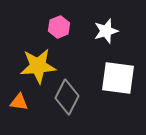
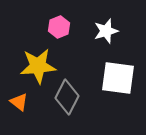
orange triangle: rotated 30 degrees clockwise
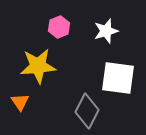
gray diamond: moved 20 px right, 14 px down
orange triangle: moved 1 px right; rotated 18 degrees clockwise
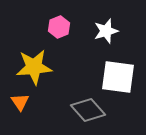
yellow star: moved 4 px left, 1 px down
white square: moved 1 px up
gray diamond: moved 1 px right, 1 px up; rotated 68 degrees counterclockwise
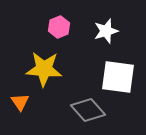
yellow star: moved 10 px right, 2 px down; rotated 9 degrees clockwise
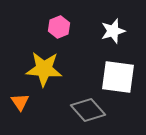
white star: moved 7 px right
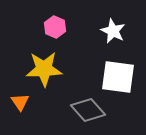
pink hexagon: moved 4 px left; rotated 15 degrees counterclockwise
white star: rotated 30 degrees counterclockwise
yellow star: rotated 6 degrees counterclockwise
